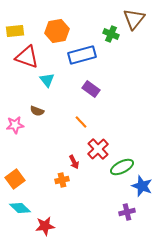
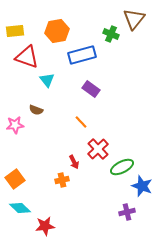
brown semicircle: moved 1 px left, 1 px up
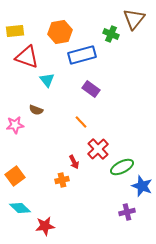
orange hexagon: moved 3 px right, 1 px down
orange square: moved 3 px up
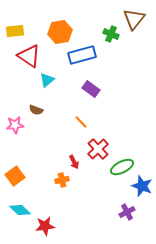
red triangle: moved 2 px right, 1 px up; rotated 15 degrees clockwise
cyan triangle: rotated 28 degrees clockwise
cyan diamond: moved 2 px down
purple cross: rotated 14 degrees counterclockwise
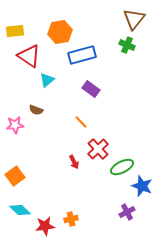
green cross: moved 16 px right, 11 px down
orange cross: moved 9 px right, 39 px down
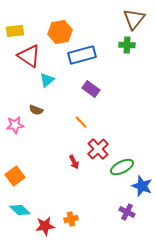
green cross: rotated 21 degrees counterclockwise
purple cross: rotated 35 degrees counterclockwise
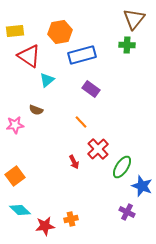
green ellipse: rotated 30 degrees counterclockwise
